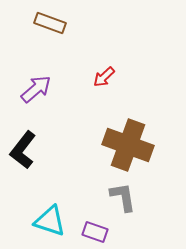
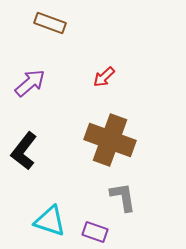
purple arrow: moved 6 px left, 6 px up
brown cross: moved 18 px left, 5 px up
black L-shape: moved 1 px right, 1 px down
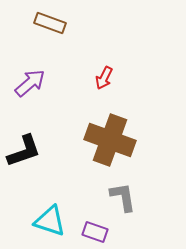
red arrow: moved 1 px down; rotated 20 degrees counterclockwise
black L-shape: rotated 147 degrees counterclockwise
